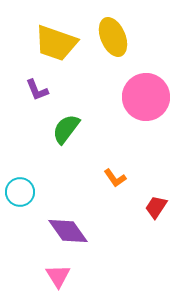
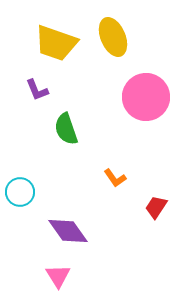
green semicircle: rotated 56 degrees counterclockwise
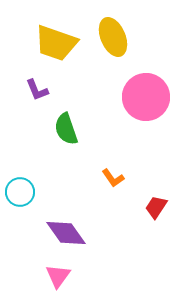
orange L-shape: moved 2 px left
purple diamond: moved 2 px left, 2 px down
pink triangle: rotated 8 degrees clockwise
